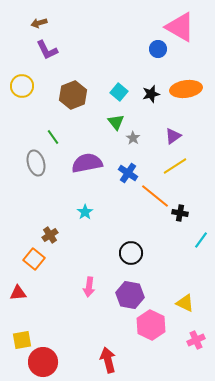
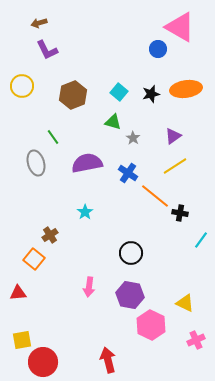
green triangle: moved 3 px left; rotated 36 degrees counterclockwise
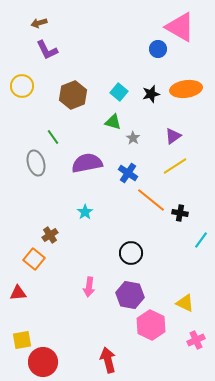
orange line: moved 4 px left, 4 px down
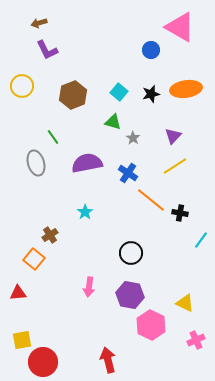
blue circle: moved 7 px left, 1 px down
purple triangle: rotated 12 degrees counterclockwise
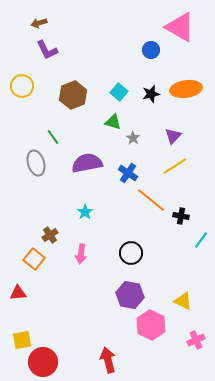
black cross: moved 1 px right, 3 px down
pink arrow: moved 8 px left, 33 px up
yellow triangle: moved 2 px left, 2 px up
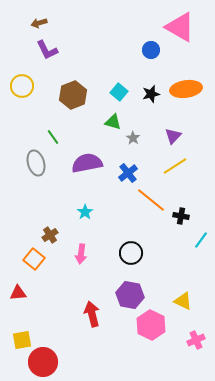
blue cross: rotated 18 degrees clockwise
red arrow: moved 16 px left, 46 px up
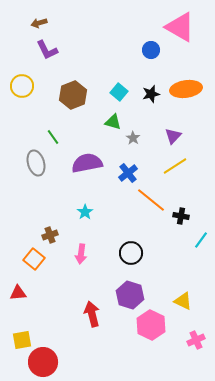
brown cross: rotated 14 degrees clockwise
purple hexagon: rotated 8 degrees clockwise
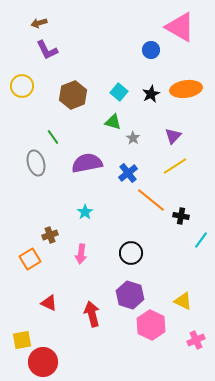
black star: rotated 12 degrees counterclockwise
orange square: moved 4 px left; rotated 20 degrees clockwise
red triangle: moved 31 px right, 10 px down; rotated 30 degrees clockwise
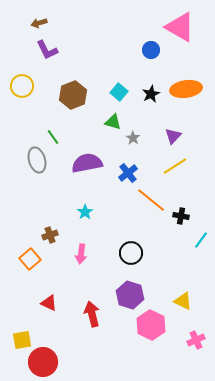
gray ellipse: moved 1 px right, 3 px up
orange square: rotated 10 degrees counterclockwise
